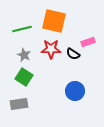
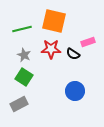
gray rectangle: rotated 18 degrees counterclockwise
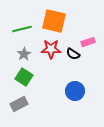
gray star: moved 1 px up; rotated 16 degrees clockwise
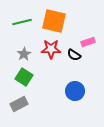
green line: moved 7 px up
black semicircle: moved 1 px right, 1 px down
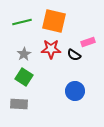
gray rectangle: rotated 30 degrees clockwise
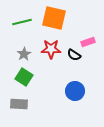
orange square: moved 3 px up
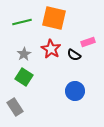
red star: rotated 30 degrees clockwise
gray rectangle: moved 4 px left, 3 px down; rotated 54 degrees clockwise
